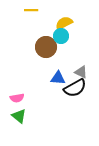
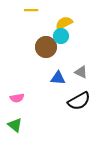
black semicircle: moved 4 px right, 13 px down
green triangle: moved 4 px left, 9 px down
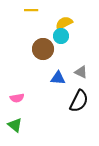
brown circle: moved 3 px left, 2 px down
black semicircle: rotated 35 degrees counterclockwise
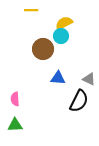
gray triangle: moved 8 px right, 7 px down
pink semicircle: moved 2 px left, 1 px down; rotated 96 degrees clockwise
green triangle: rotated 42 degrees counterclockwise
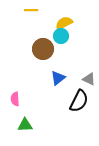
blue triangle: rotated 42 degrees counterclockwise
green triangle: moved 10 px right
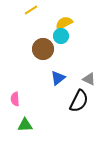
yellow line: rotated 32 degrees counterclockwise
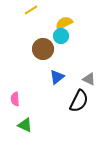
blue triangle: moved 1 px left, 1 px up
green triangle: rotated 28 degrees clockwise
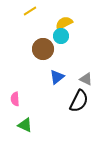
yellow line: moved 1 px left, 1 px down
gray triangle: moved 3 px left
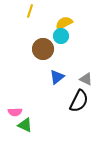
yellow line: rotated 40 degrees counterclockwise
pink semicircle: moved 13 px down; rotated 88 degrees counterclockwise
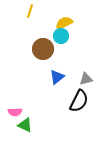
gray triangle: rotated 40 degrees counterclockwise
